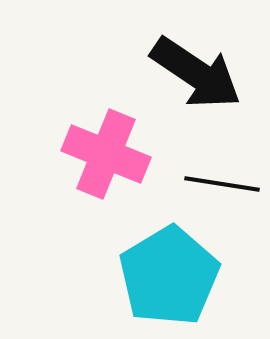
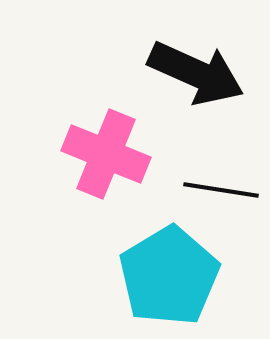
black arrow: rotated 10 degrees counterclockwise
black line: moved 1 px left, 6 px down
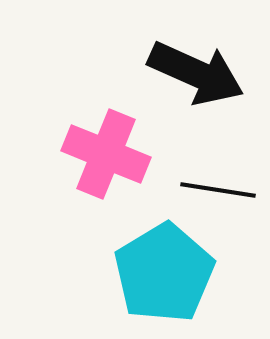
black line: moved 3 px left
cyan pentagon: moved 5 px left, 3 px up
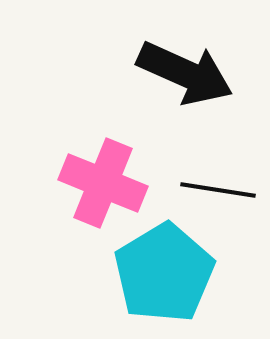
black arrow: moved 11 px left
pink cross: moved 3 px left, 29 px down
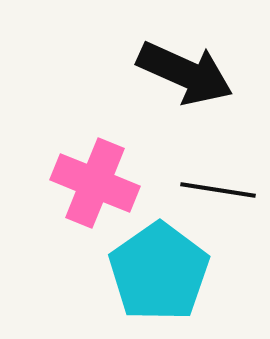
pink cross: moved 8 px left
cyan pentagon: moved 5 px left, 1 px up; rotated 4 degrees counterclockwise
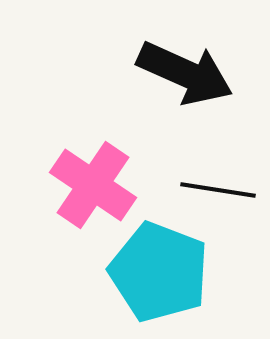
pink cross: moved 2 px left, 2 px down; rotated 12 degrees clockwise
cyan pentagon: rotated 16 degrees counterclockwise
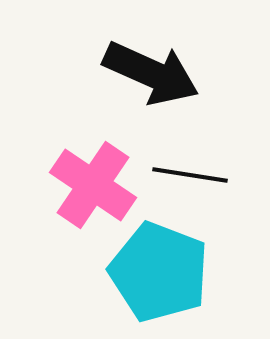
black arrow: moved 34 px left
black line: moved 28 px left, 15 px up
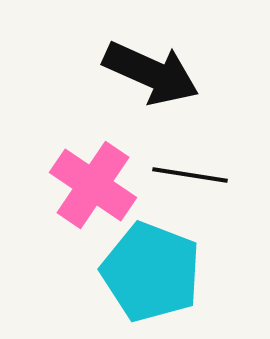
cyan pentagon: moved 8 px left
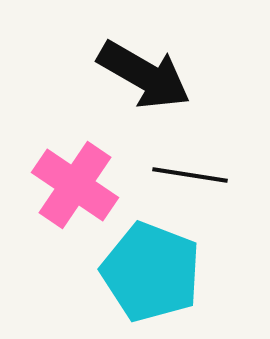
black arrow: moved 7 px left, 2 px down; rotated 6 degrees clockwise
pink cross: moved 18 px left
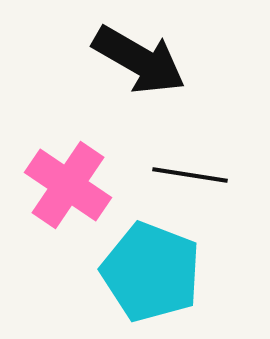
black arrow: moved 5 px left, 15 px up
pink cross: moved 7 px left
